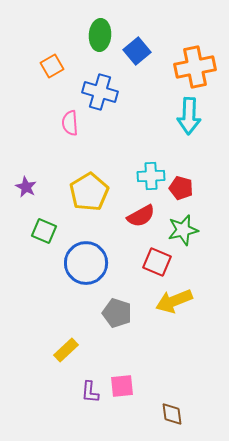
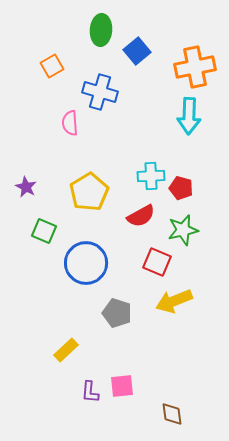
green ellipse: moved 1 px right, 5 px up
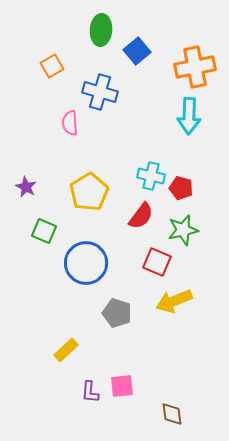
cyan cross: rotated 16 degrees clockwise
red semicircle: rotated 24 degrees counterclockwise
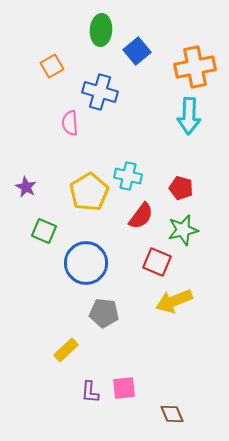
cyan cross: moved 23 px left
gray pentagon: moved 13 px left; rotated 12 degrees counterclockwise
pink square: moved 2 px right, 2 px down
brown diamond: rotated 15 degrees counterclockwise
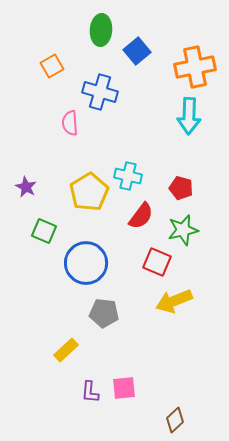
brown diamond: moved 3 px right, 6 px down; rotated 70 degrees clockwise
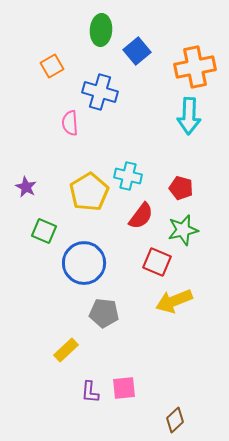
blue circle: moved 2 px left
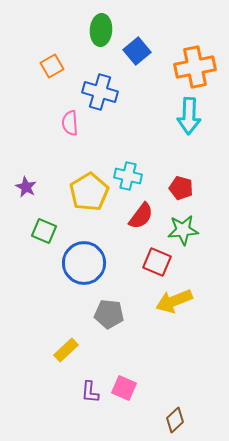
green star: rotated 8 degrees clockwise
gray pentagon: moved 5 px right, 1 px down
pink square: rotated 30 degrees clockwise
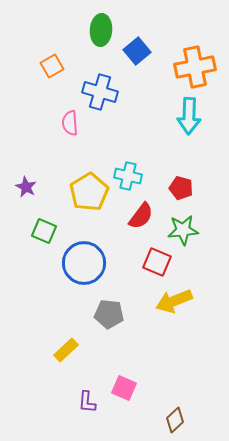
purple L-shape: moved 3 px left, 10 px down
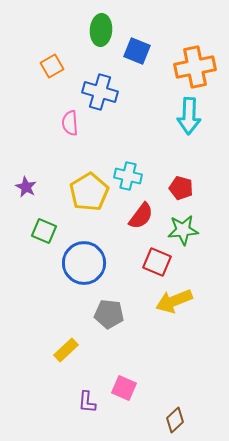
blue square: rotated 28 degrees counterclockwise
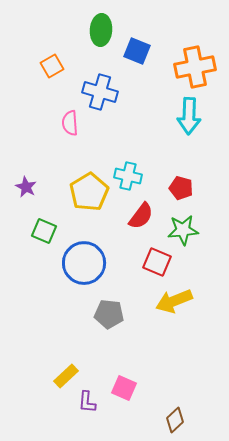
yellow rectangle: moved 26 px down
